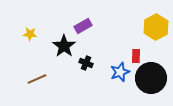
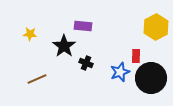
purple rectangle: rotated 36 degrees clockwise
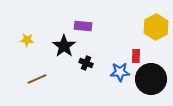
yellow star: moved 3 px left, 6 px down
blue star: rotated 18 degrees clockwise
black circle: moved 1 px down
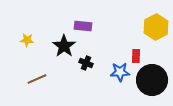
black circle: moved 1 px right, 1 px down
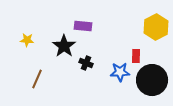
brown line: rotated 42 degrees counterclockwise
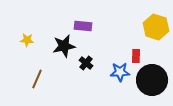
yellow hexagon: rotated 15 degrees counterclockwise
black star: rotated 25 degrees clockwise
black cross: rotated 16 degrees clockwise
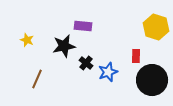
yellow star: rotated 16 degrees clockwise
blue star: moved 12 px left; rotated 18 degrees counterclockwise
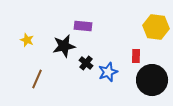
yellow hexagon: rotated 10 degrees counterclockwise
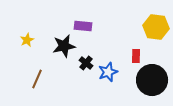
yellow star: rotated 24 degrees clockwise
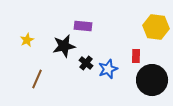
blue star: moved 3 px up
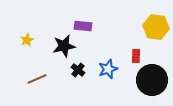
black cross: moved 8 px left, 7 px down
brown line: rotated 42 degrees clockwise
